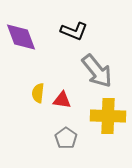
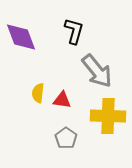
black L-shape: rotated 96 degrees counterclockwise
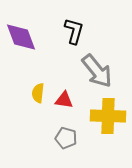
red triangle: moved 2 px right
gray pentagon: rotated 20 degrees counterclockwise
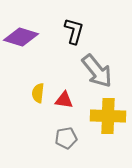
purple diamond: rotated 52 degrees counterclockwise
gray pentagon: rotated 25 degrees counterclockwise
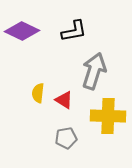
black L-shape: rotated 64 degrees clockwise
purple diamond: moved 1 px right, 6 px up; rotated 8 degrees clockwise
gray arrow: moved 3 px left; rotated 123 degrees counterclockwise
red triangle: rotated 24 degrees clockwise
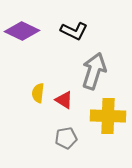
black L-shape: rotated 36 degrees clockwise
